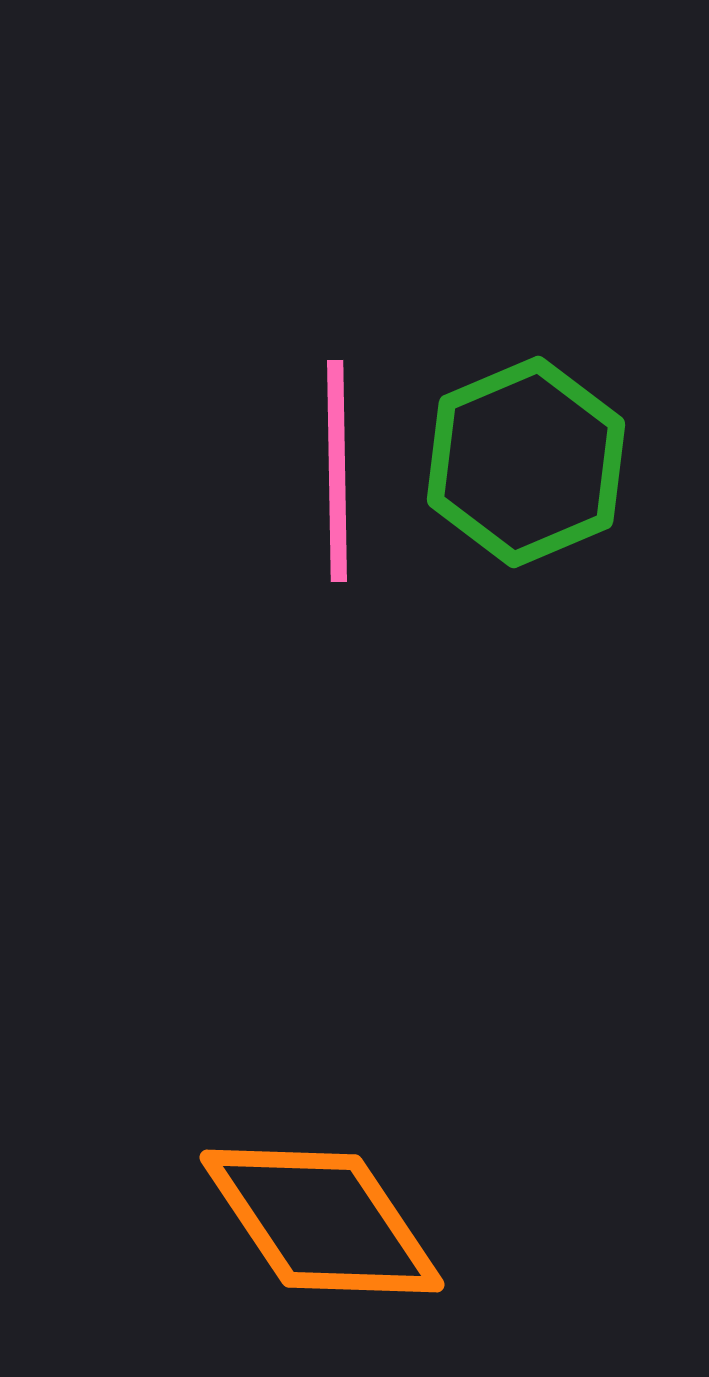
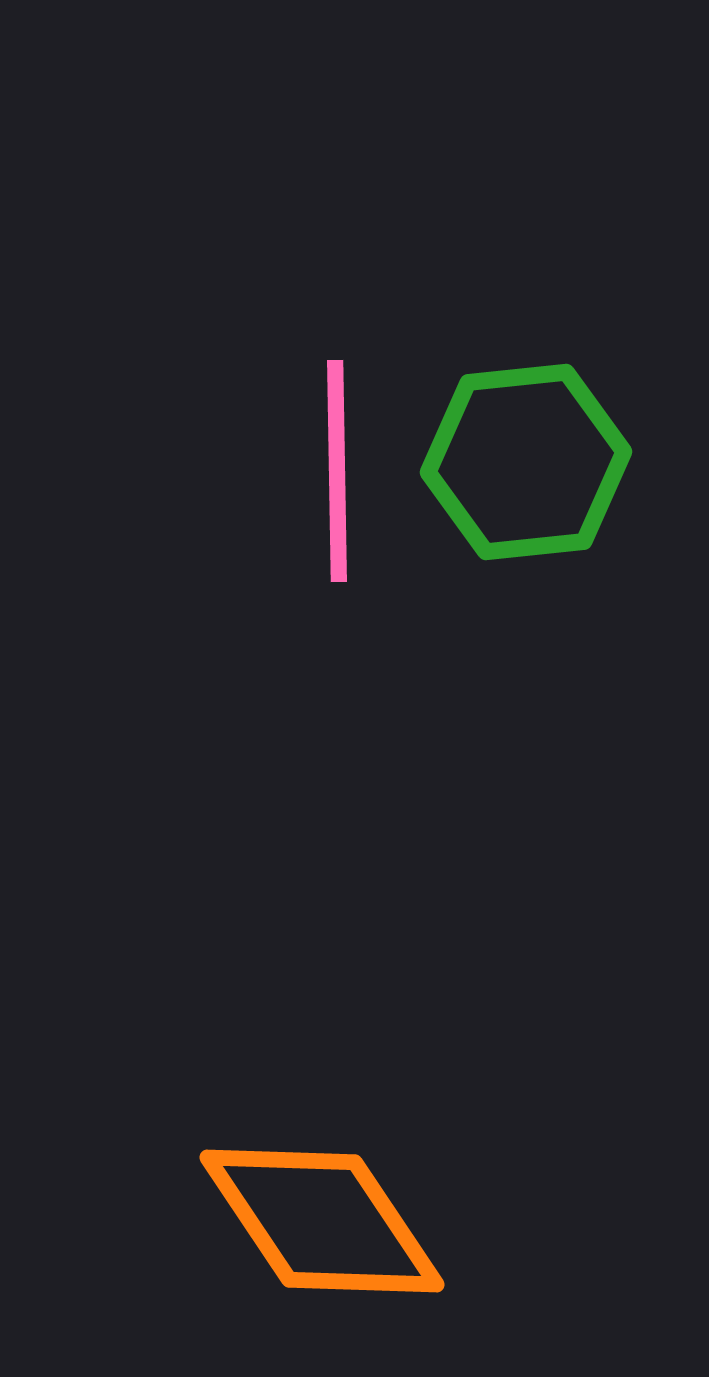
green hexagon: rotated 17 degrees clockwise
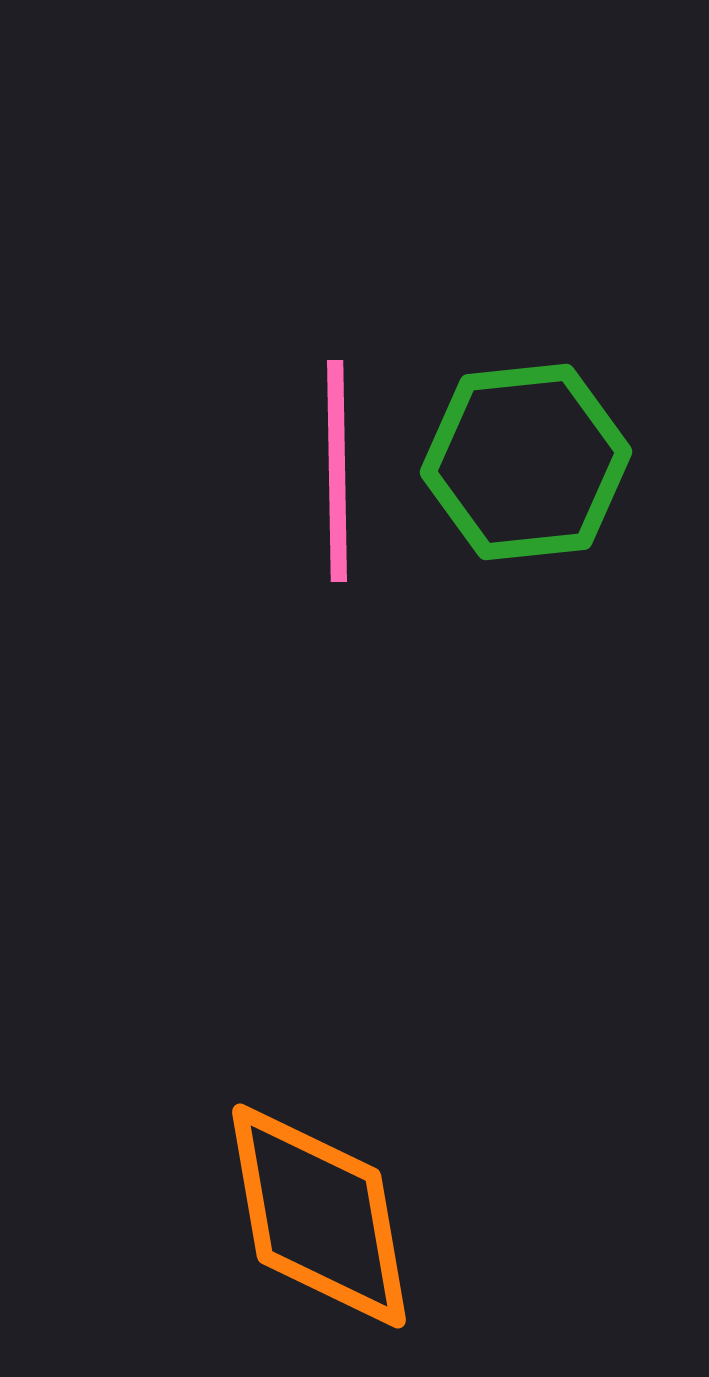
orange diamond: moved 3 px left, 5 px up; rotated 24 degrees clockwise
